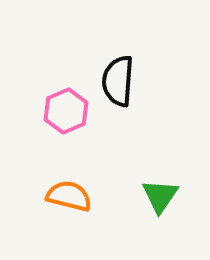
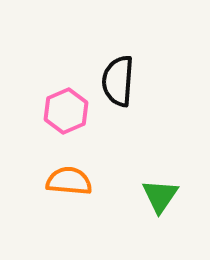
orange semicircle: moved 15 px up; rotated 9 degrees counterclockwise
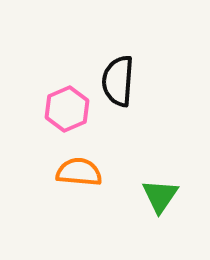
pink hexagon: moved 1 px right, 2 px up
orange semicircle: moved 10 px right, 9 px up
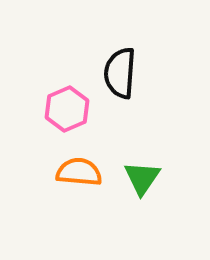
black semicircle: moved 2 px right, 8 px up
green triangle: moved 18 px left, 18 px up
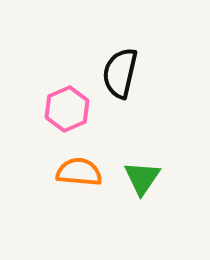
black semicircle: rotated 9 degrees clockwise
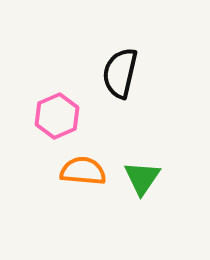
pink hexagon: moved 10 px left, 7 px down
orange semicircle: moved 4 px right, 1 px up
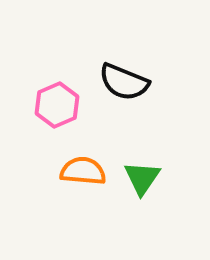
black semicircle: moved 4 px right, 9 px down; rotated 81 degrees counterclockwise
pink hexagon: moved 11 px up
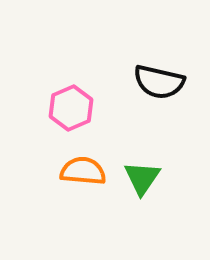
black semicircle: moved 35 px right; rotated 9 degrees counterclockwise
pink hexagon: moved 14 px right, 3 px down
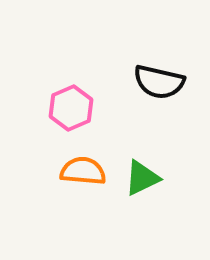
green triangle: rotated 30 degrees clockwise
